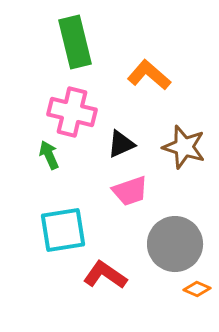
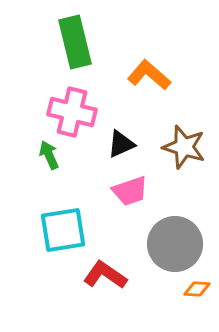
orange diamond: rotated 20 degrees counterclockwise
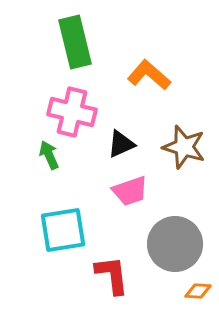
red L-shape: moved 7 px right; rotated 48 degrees clockwise
orange diamond: moved 1 px right, 2 px down
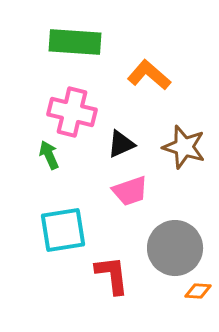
green rectangle: rotated 72 degrees counterclockwise
gray circle: moved 4 px down
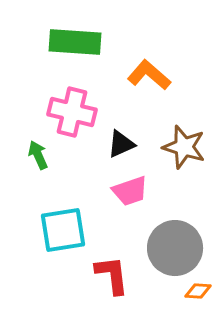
green arrow: moved 11 px left
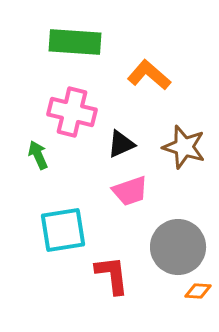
gray circle: moved 3 px right, 1 px up
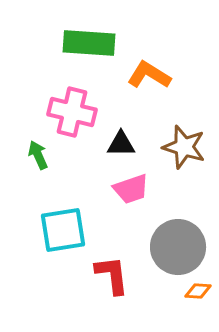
green rectangle: moved 14 px right, 1 px down
orange L-shape: rotated 9 degrees counterclockwise
black triangle: rotated 24 degrees clockwise
pink trapezoid: moved 1 px right, 2 px up
